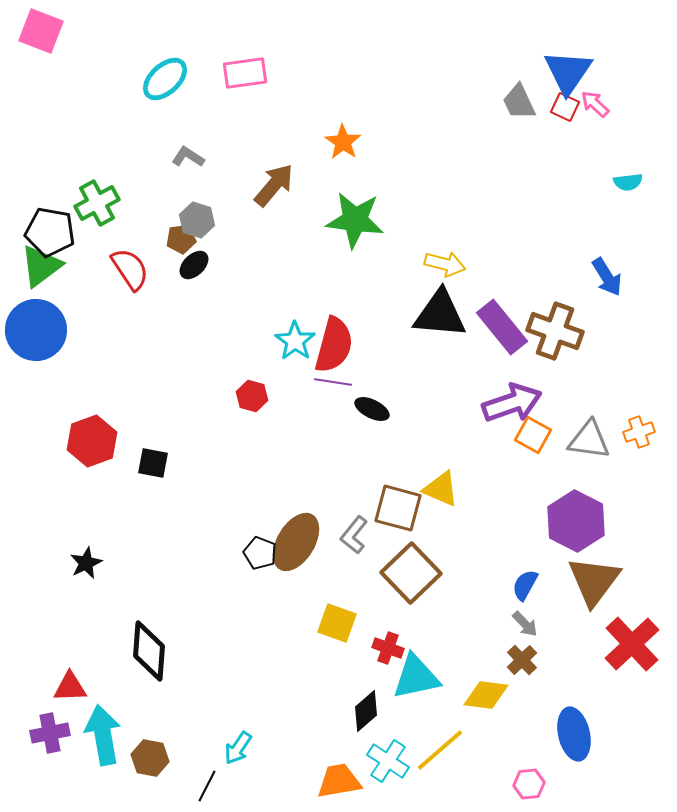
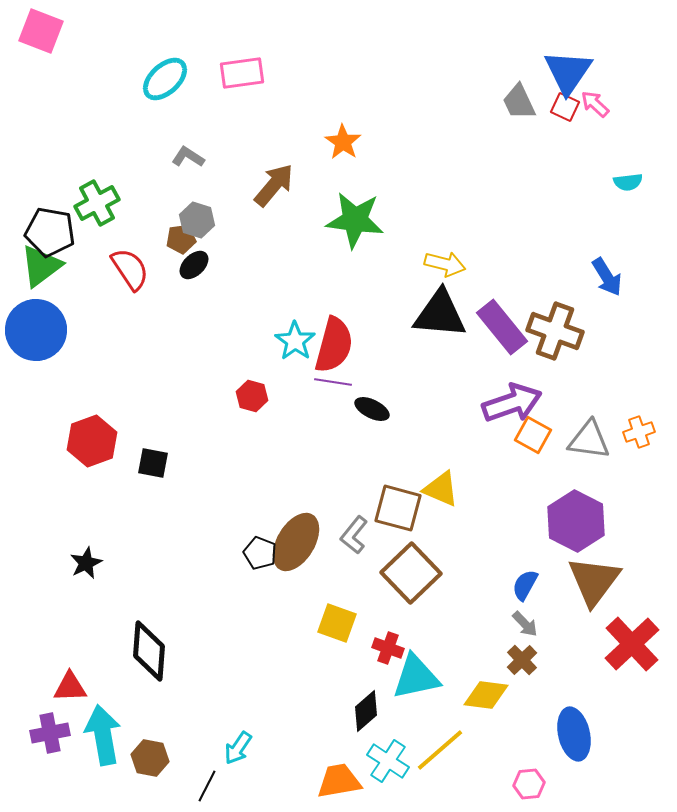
pink rectangle at (245, 73): moved 3 px left
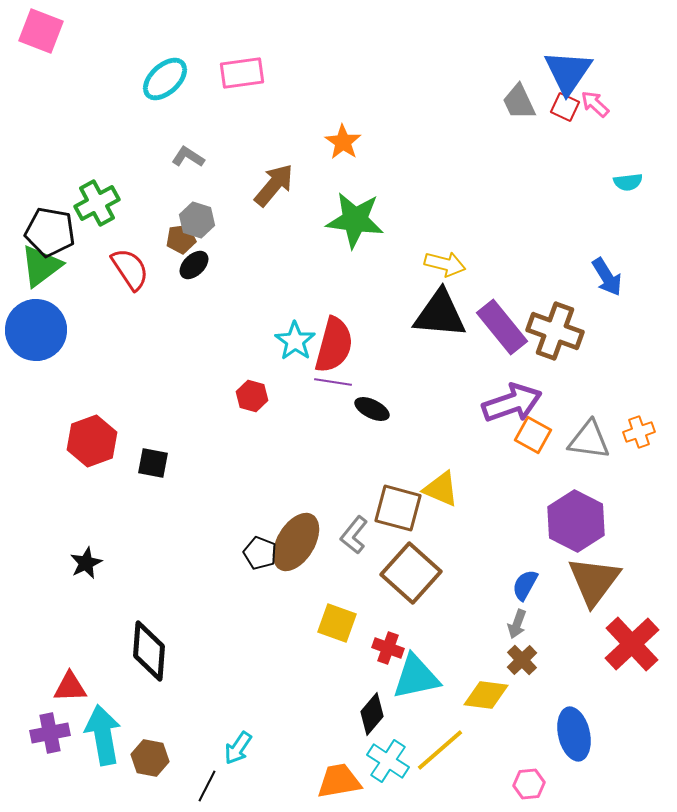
brown square at (411, 573): rotated 4 degrees counterclockwise
gray arrow at (525, 624): moved 8 px left; rotated 64 degrees clockwise
black diamond at (366, 711): moved 6 px right, 3 px down; rotated 9 degrees counterclockwise
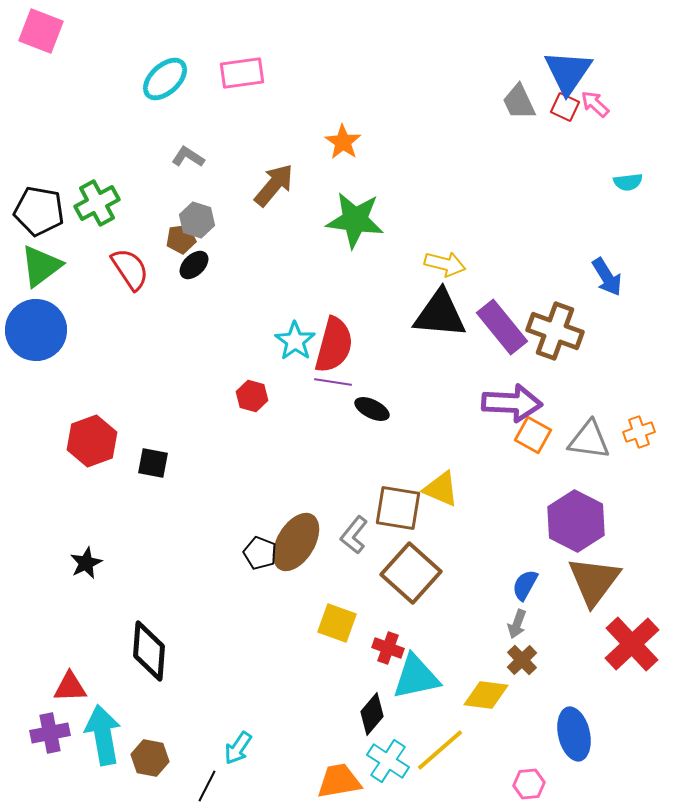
black pentagon at (50, 232): moved 11 px left, 21 px up
purple arrow at (512, 403): rotated 22 degrees clockwise
brown square at (398, 508): rotated 6 degrees counterclockwise
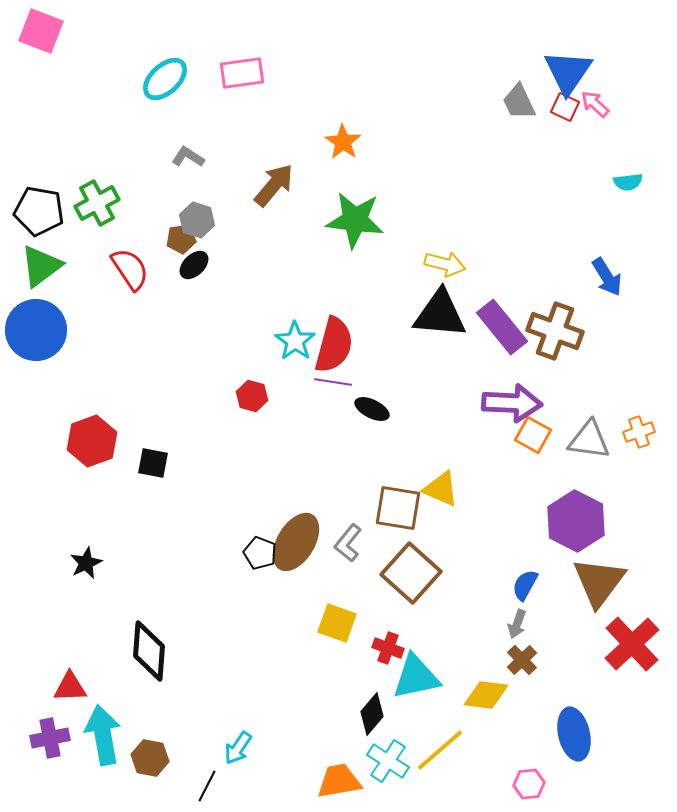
gray L-shape at (354, 535): moved 6 px left, 8 px down
brown triangle at (594, 581): moved 5 px right, 1 px down
purple cross at (50, 733): moved 5 px down
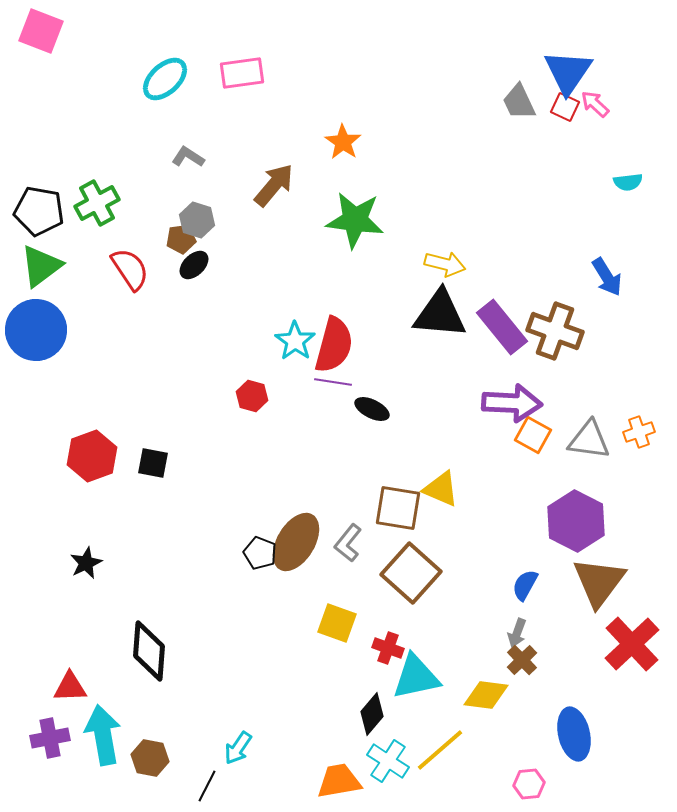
red hexagon at (92, 441): moved 15 px down
gray arrow at (517, 624): moved 9 px down
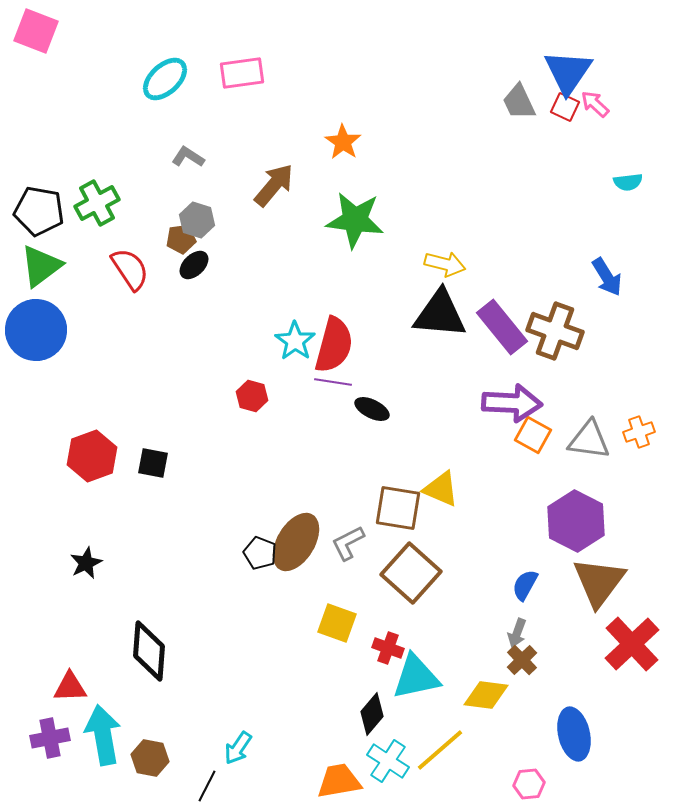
pink square at (41, 31): moved 5 px left
gray L-shape at (348, 543): rotated 24 degrees clockwise
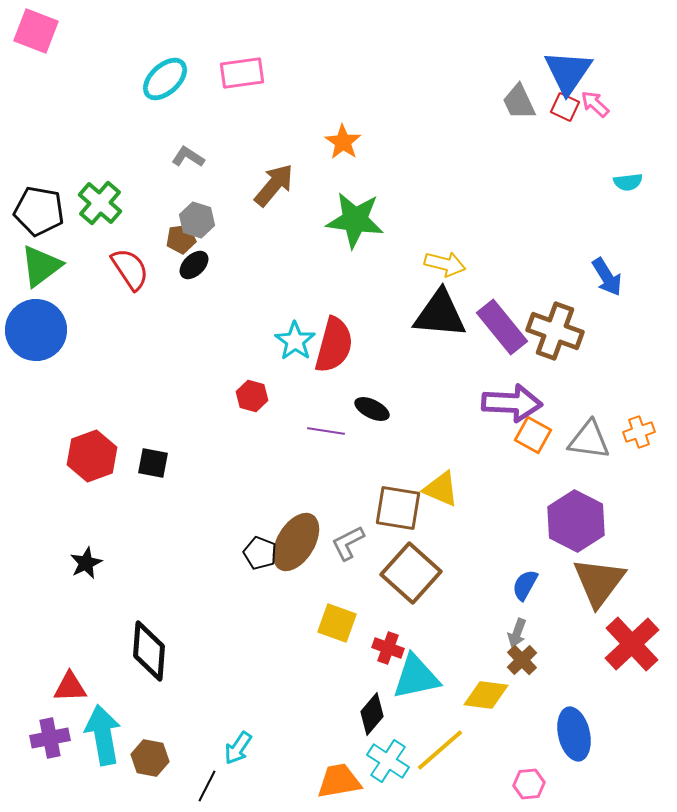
green cross at (97, 203): moved 3 px right; rotated 21 degrees counterclockwise
purple line at (333, 382): moved 7 px left, 49 px down
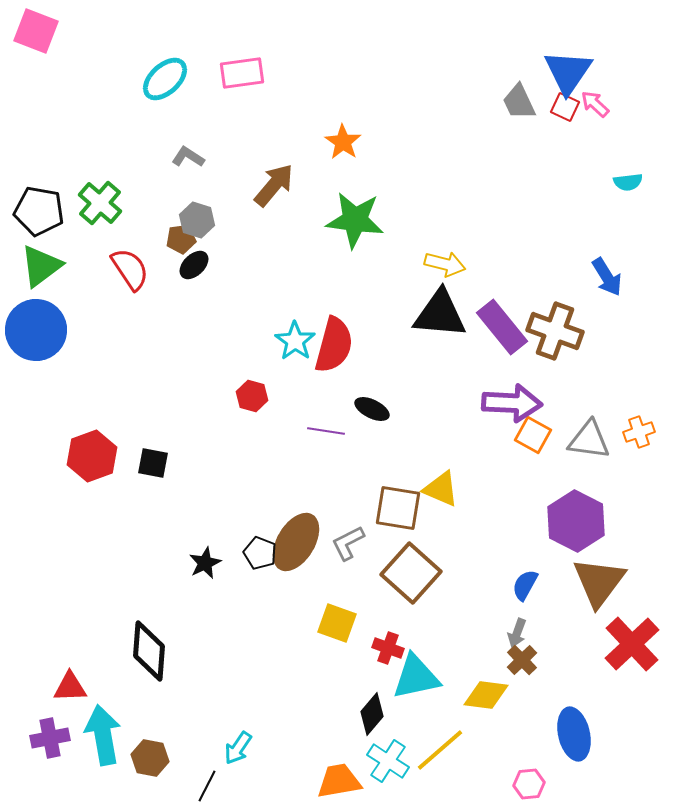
black star at (86, 563): moved 119 px right
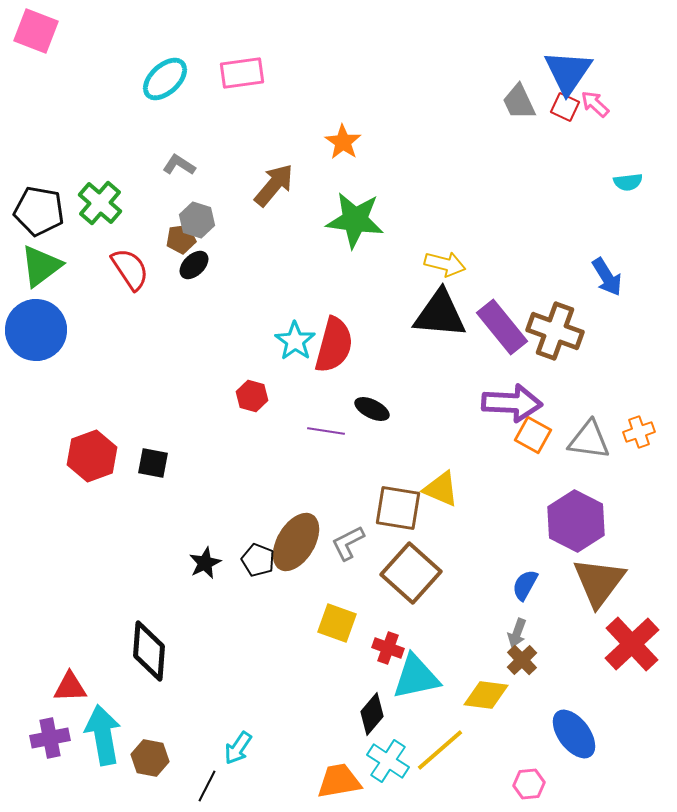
gray L-shape at (188, 157): moved 9 px left, 8 px down
black pentagon at (260, 553): moved 2 px left, 7 px down
blue ellipse at (574, 734): rotated 24 degrees counterclockwise
